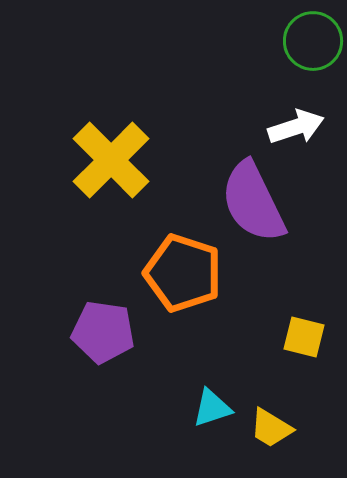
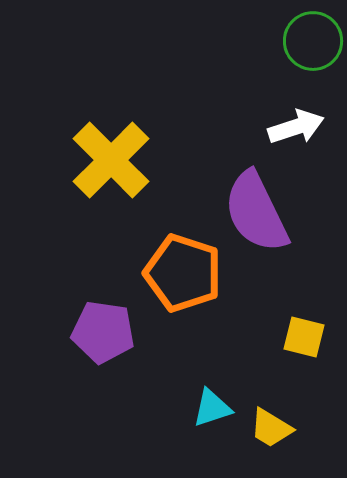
purple semicircle: moved 3 px right, 10 px down
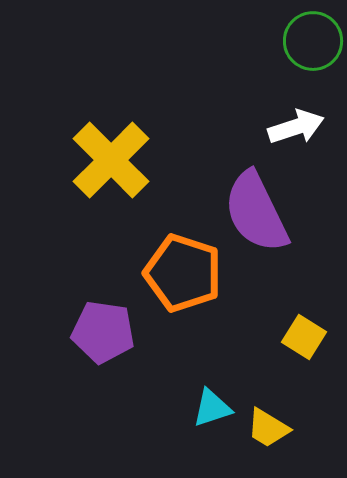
yellow square: rotated 18 degrees clockwise
yellow trapezoid: moved 3 px left
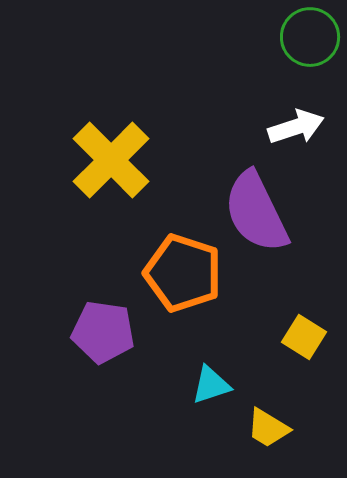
green circle: moved 3 px left, 4 px up
cyan triangle: moved 1 px left, 23 px up
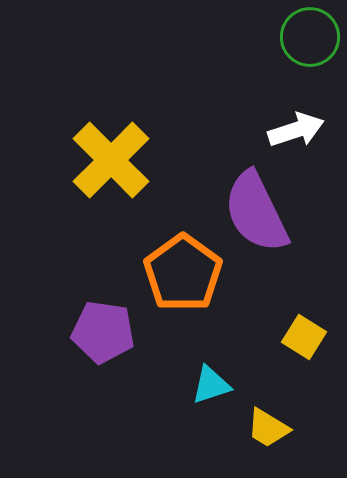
white arrow: moved 3 px down
orange pentagon: rotated 18 degrees clockwise
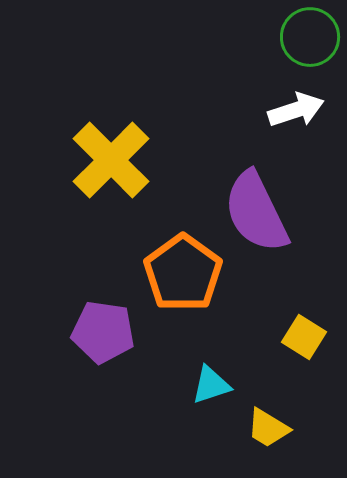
white arrow: moved 20 px up
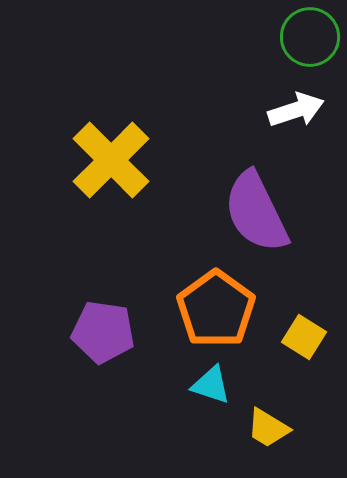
orange pentagon: moved 33 px right, 36 px down
cyan triangle: rotated 36 degrees clockwise
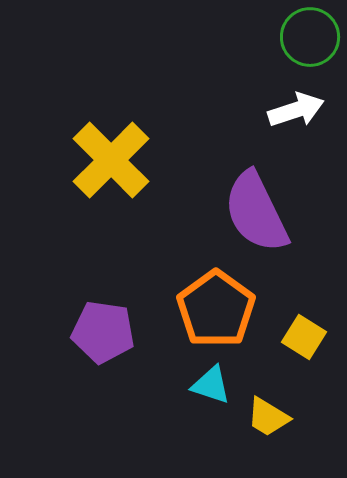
yellow trapezoid: moved 11 px up
